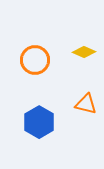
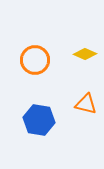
yellow diamond: moved 1 px right, 2 px down
blue hexagon: moved 2 px up; rotated 20 degrees counterclockwise
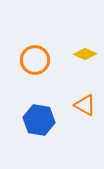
orange triangle: moved 1 px left, 1 px down; rotated 15 degrees clockwise
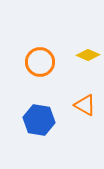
yellow diamond: moved 3 px right, 1 px down
orange circle: moved 5 px right, 2 px down
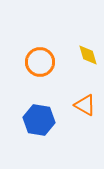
yellow diamond: rotated 50 degrees clockwise
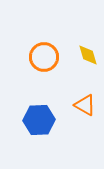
orange circle: moved 4 px right, 5 px up
blue hexagon: rotated 12 degrees counterclockwise
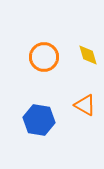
blue hexagon: rotated 12 degrees clockwise
